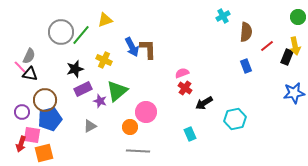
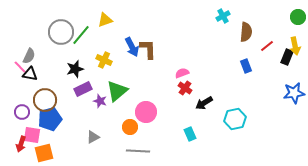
gray triangle: moved 3 px right, 11 px down
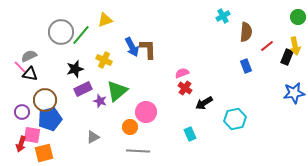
gray semicircle: rotated 140 degrees counterclockwise
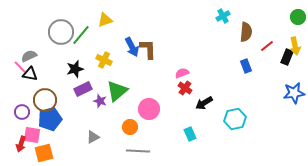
pink circle: moved 3 px right, 3 px up
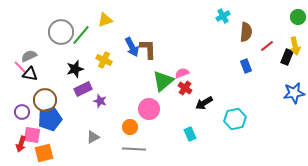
green triangle: moved 46 px right, 10 px up
gray line: moved 4 px left, 2 px up
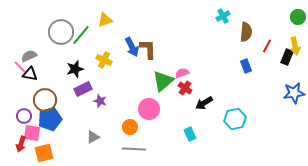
red line: rotated 24 degrees counterclockwise
purple circle: moved 2 px right, 4 px down
pink square: moved 2 px up
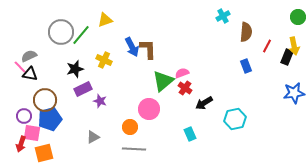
yellow arrow: moved 1 px left
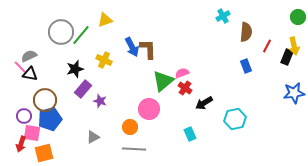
purple rectangle: rotated 24 degrees counterclockwise
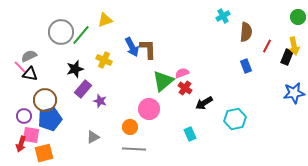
pink square: moved 1 px left, 2 px down
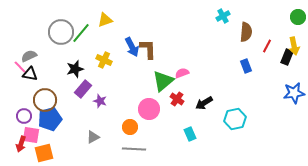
green line: moved 2 px up
red cross: moved 8 px left, 11 px down
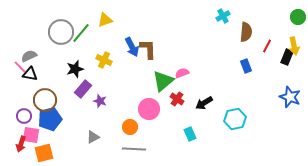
blue star: moved 4 px left, 4 px down; rotated 30 degrees clockwise
